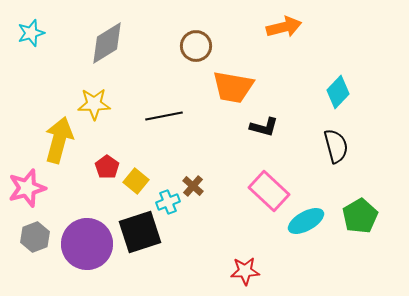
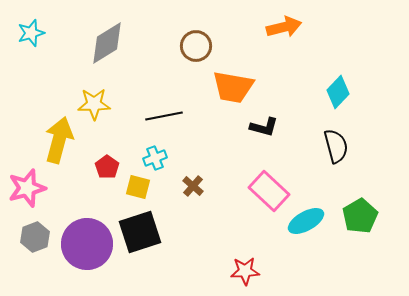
yellow square: moved 2 px right, 6 px down; rotated 25 degrees counterclockwise
cyan cross: moved 13 px left, 44 px up
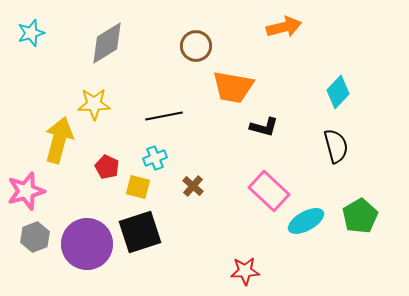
red pentagon: rotated 10 degrees counterclockwise
pink star: moved 1 px left, 3 px down
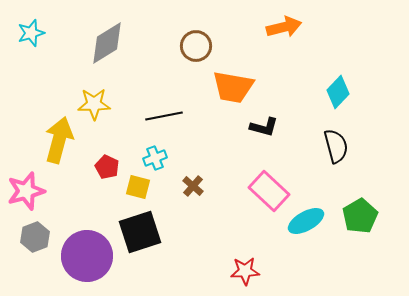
purple circle: moved 12 px down
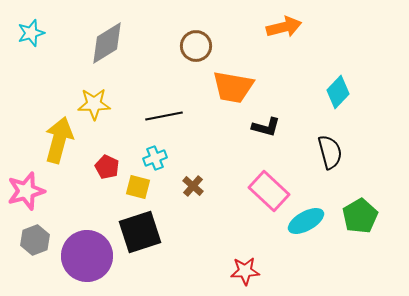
black L-shape: moved 2 px right
black semicircle: moved 6 px left, 6 px down
gray hexagon: moved 3 px down
